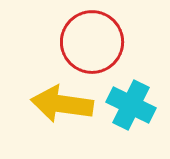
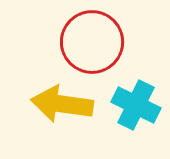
cyan cross: moved 5 px right
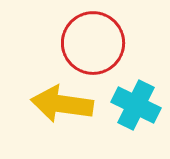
red circle: moved 1 px right, 1 px down
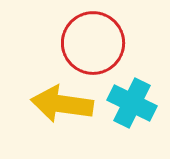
cyan cross: moved 4 px left, 2 px up
